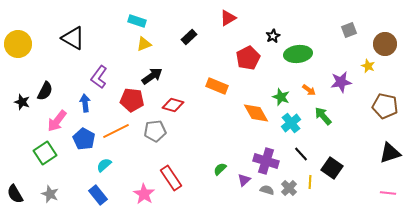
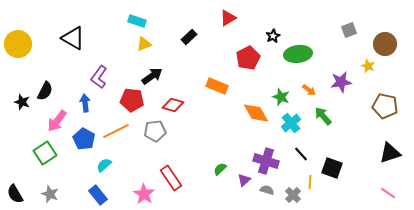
black square at (332, 168): rotated 15 degrees counterclockwise
gray cross at (289, 188): moved 4 px right, 7 px down
pink line at (388, 193): rotated 28 degrees clockwise
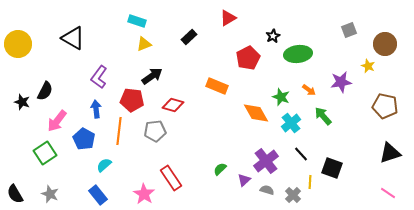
blue arrow at (85, 103): moved 11 px right, 6 px down
orange line at (116, 131): moved 3 px right; rotated 56 degrees counterclockwise
purple cross at (266, 161): rotated 35 degrees clockwise
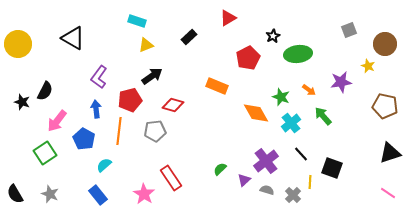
yellow triangle at (144, 44): moved 2 px right, 1 px down
red pentagon at (132, 100): moved 2 px left; rotated 20 degrees counterclockwise
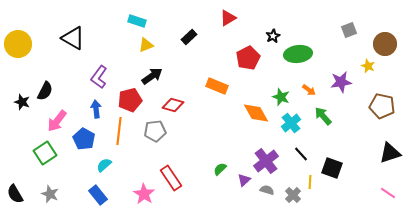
brown pentagon at (385, 106): moved 3 px left
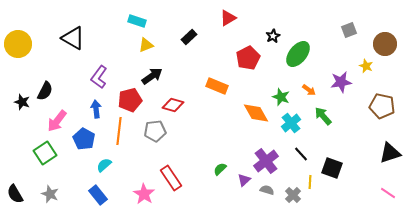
green ellipse at (298, 54): rotated 44 degrees counterclockwise
yellow star at (368, 66): moved 2 px left
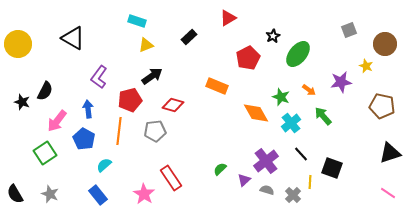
blue arrow at (96, 109): moved 8 px left
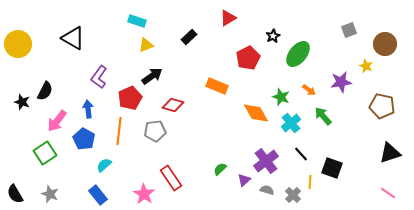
red pentagon at (130, 100): moved 2 px up; rotated 10 degrees counterclockwise
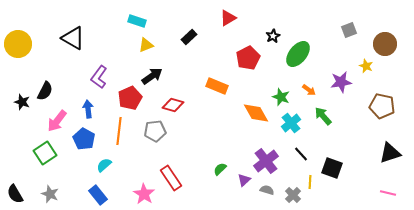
pink line at (388, 193): rotated 21 degrees counterclockwise
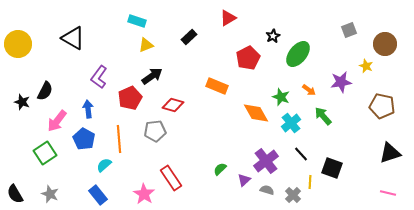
orange line at (119, 131): moved 8 px down; rotated 12 degrees counterclockwise
